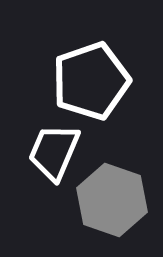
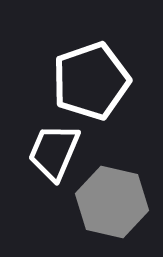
gray hexagon: moved 2 px down; rotated 6 degrees counterclockwise
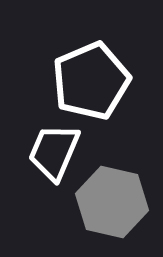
white pentagon: rotated 4 degrees counterclockwise
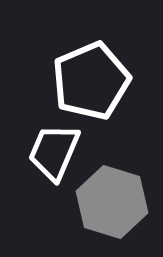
gray hexagon: rotated 4 degrees clockwise
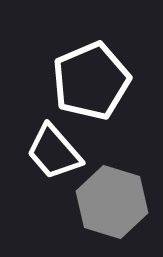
white trapezoid: rotated 64 degrees counterclockwise
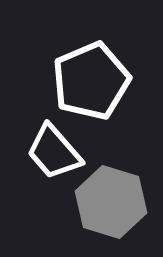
gray hexagon: moved 1 px left
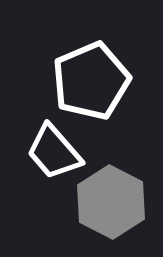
gray hexagon: rotated 10 degrees clockwise
